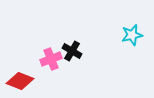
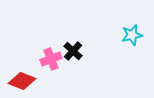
black cross: moved 1 px right; rotated 12 degrees clockwise
red diamond: moved 2 px right
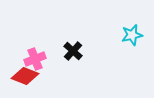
pink cross: moved 16 px left
red diamond: moved 3 px right, 5 px up
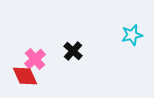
pink cross: rotated 20 degrees counterclockwise
red diamond: rotated 44 degrees clockwise
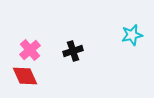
black cross: rotated 30 degrees clockwise
pink cross: moved 5 px left, 9 px up
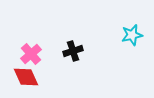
pink cross: moved 1 px right, 4 px down
red diamond: moved 1 px right, 1 px down
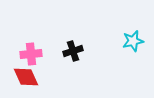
cyan star: moved 1 px right, 6 px down
pink cross: rotated 35 degrees clockwise
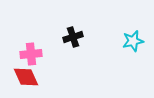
black cross: moved 14 px up
